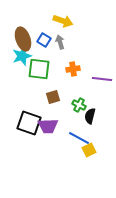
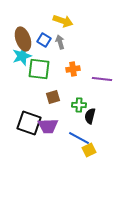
green cross: rotated 24 degrees counterclockwise
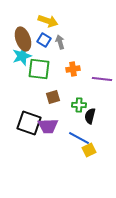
yellow arrow: moved 15 px left
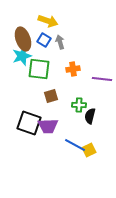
brown square: moved 2 px left, 1 px up
blue line: moved 4 px left, 7 px down
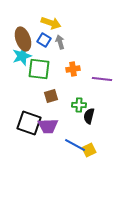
yellow arrow: moved 3 px right, 2 px down
black semicircle: moved 1 px left
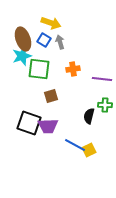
green cross: moved 26 px right
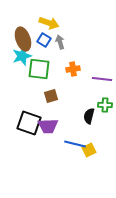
yellow arrow: moved 2 px left
blue line: moved 1 px up; rotated 15 degrees counterclockwise
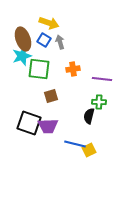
green cross: moved 6 px left, 3 px up
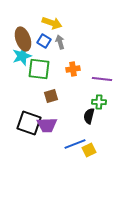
yellow arrow: moved 3 px right
blue square: moved 1 px down
purple trapezoid: moved 1 px left, 1 px up
blue line: rotated 35 degrees counterclockwise
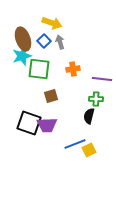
blue square: rotated 16 degrees clockwise
green cross: moved 3 px left, 3 px up
